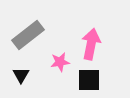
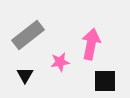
black triangle: moved 4 px right
black square: moved 16 px right, 1 px down
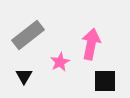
pink star: rotated 18 degrees counterclockwise
black triangle: moved 1 px left, 1 px down
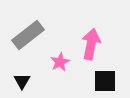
black triangle: moved 2 px left, 5 px down
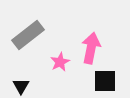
pink arrow: moved 4 px down
black triangle: moved 1 px left, 5 px down
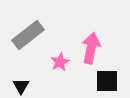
black square: moved 2 px right
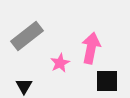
gray rectangle: moved 1 px left, 1 px down
pink star: moved 1 px down
black triangle: moved 3 px right
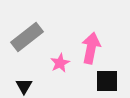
gray rectangle: moved 1 px down
